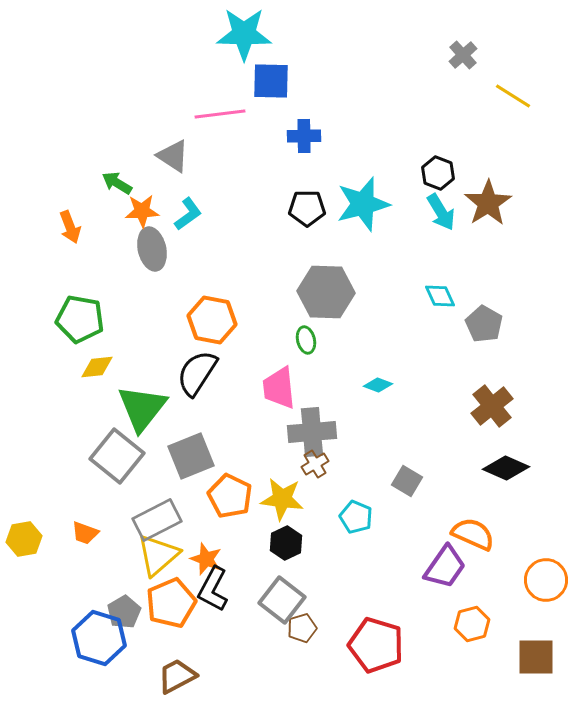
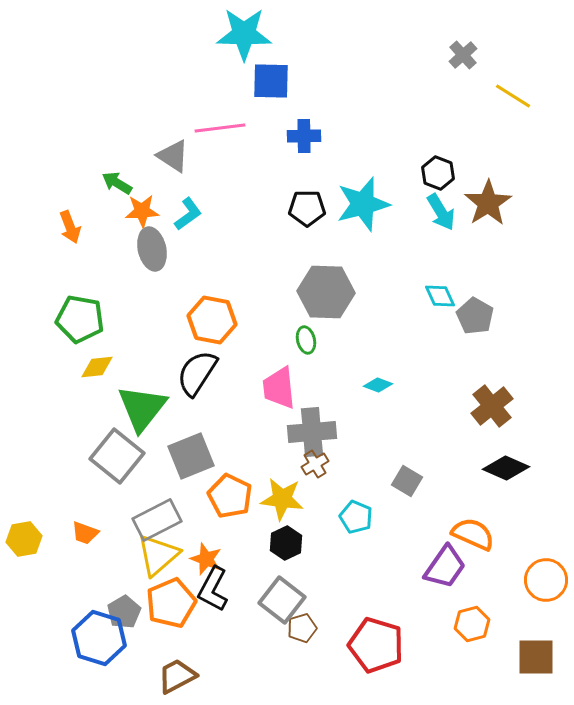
pink line at (220, 114): moved 14 px down
gray pentagon at (484, 324): moved 9 px left, 8 px up
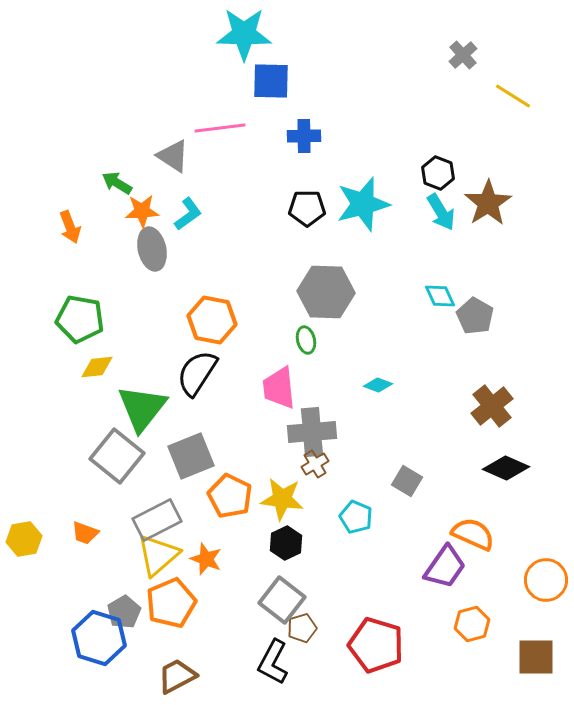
black L-shape at (213, 589): moved 60 px right, 73 px down
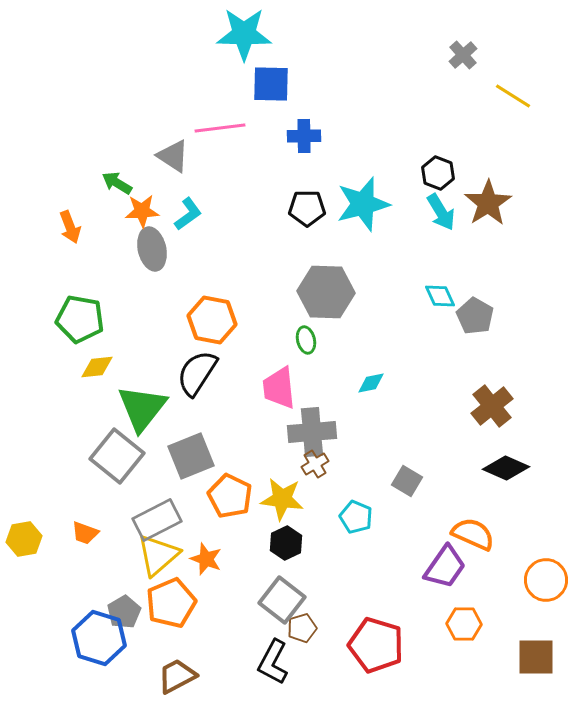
blue square at (271, 81): moved 3 px down
cyan diamond at (378, 385): moved 7 px left, 2 px up; rotated 32 degrees counterclockwise
orange hexagon at (472, 624): moved 8 px left; rotated 16 degrees clockwise
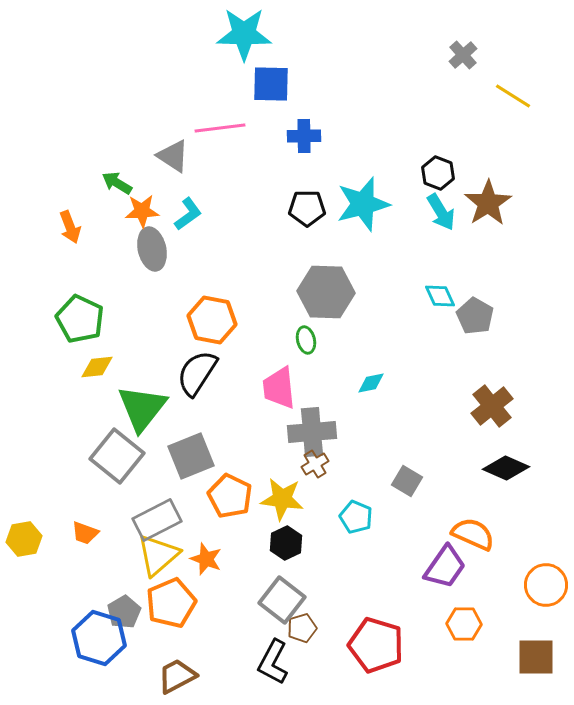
green pentagon at (80, 319): rotated 15 degrees clockwise
orange circle at (546, 580): moved 5 px down
